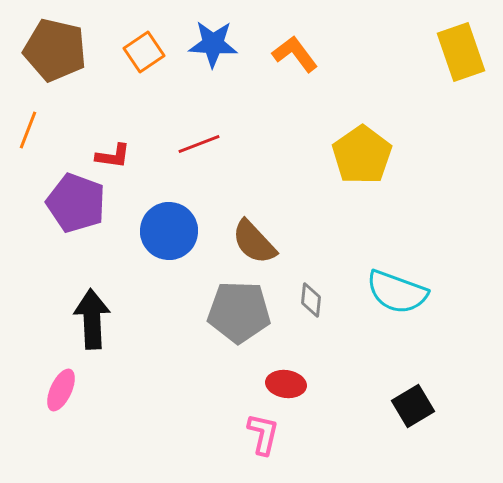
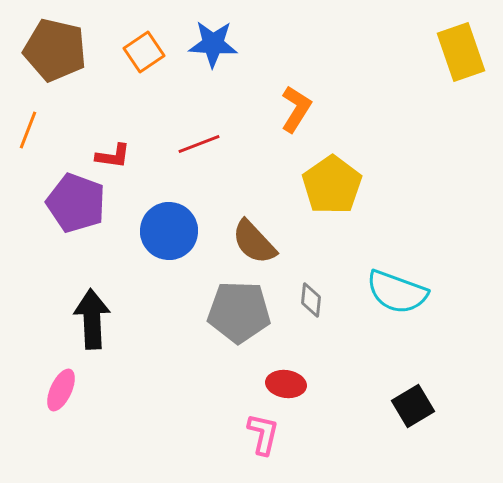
orange L-shape: moved 1 px right, 55 px down; rotated 69 degrees clockwise
yellow pentagon: moved 30 px left, 30 px down
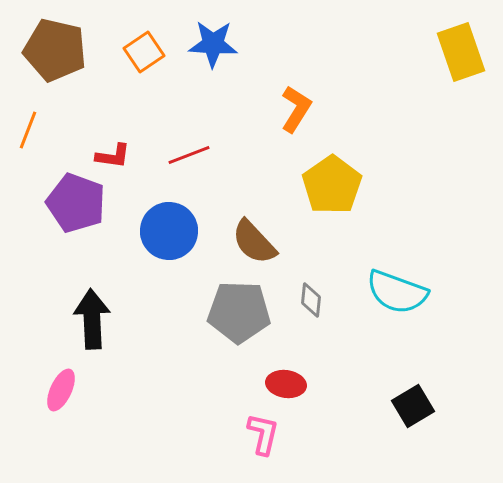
red line: moved 10 px left, 11 px down
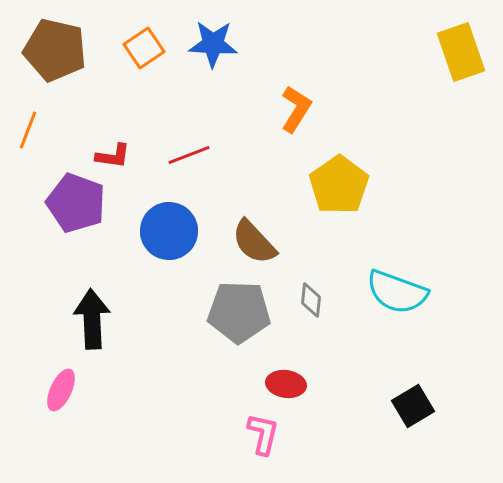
orange square: moved 4 px up
yellow pentagon: moved 7 px right
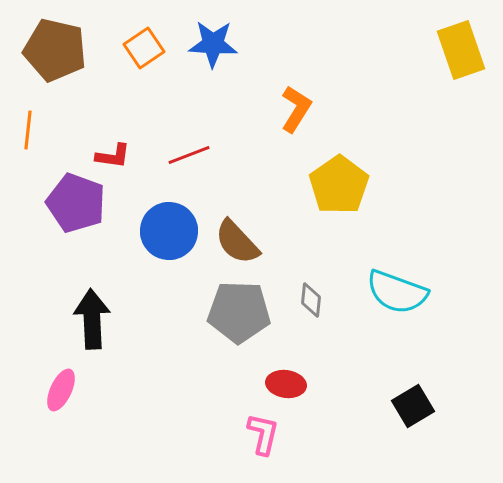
yellow rectangle: moved 2 px up
orange line: rotated 15 degrees counterclockwise
brown semicircle: moved 17 px left
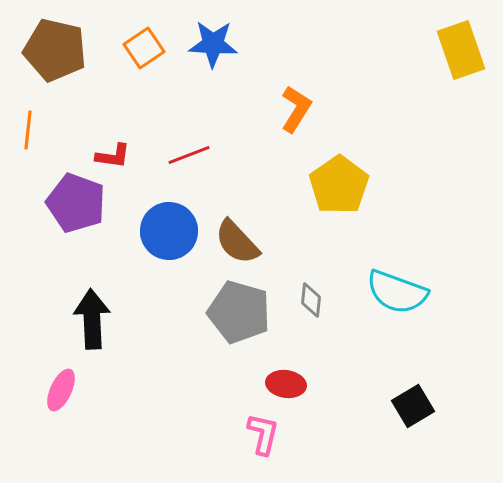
gray pentagon: rotated 14 degrees clockwise
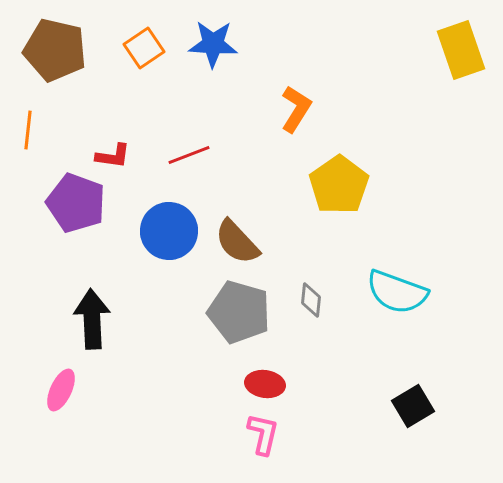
red ellipse: moved 21 px left
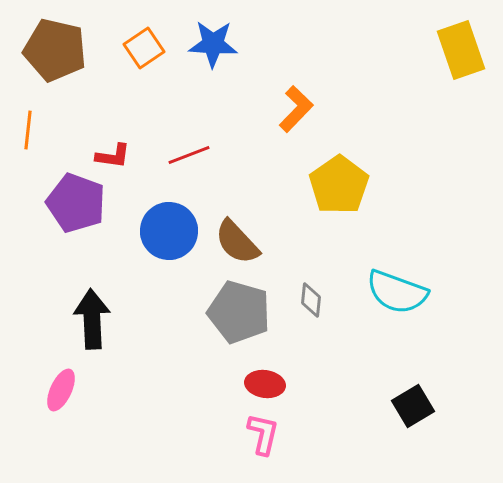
orange L-shape: rotated 12 degrees clockwise
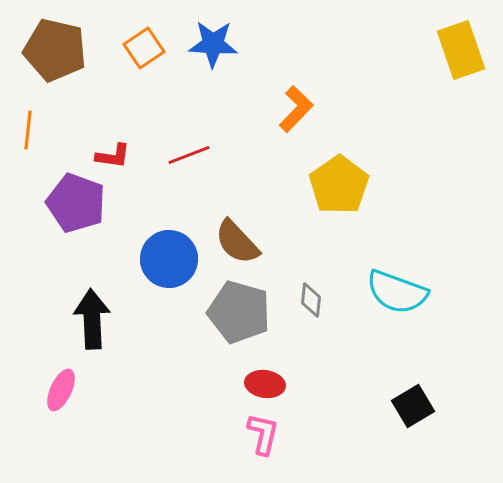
blue circle: moved 28 px down
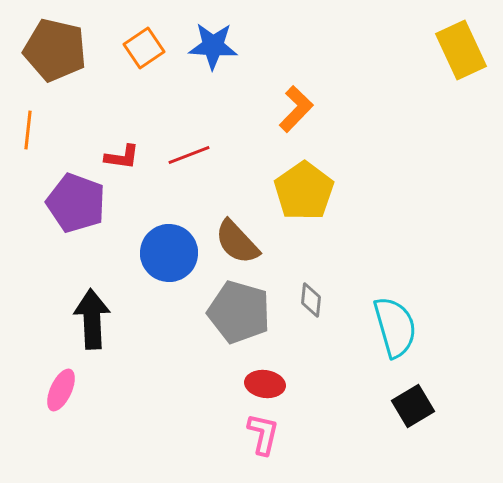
blue star: moved 2 px down
yellow rectangle: rotated 6 degrees counterclockwise
red L-shape: moved 9 px right, 1 px down
yellow pentagon: moved 35 px left, 6 px down
blue circle: moved 6 px up
cyan semicircle: moved 2 px left, 35 px down; rotated 126 degrees counterclockwise
